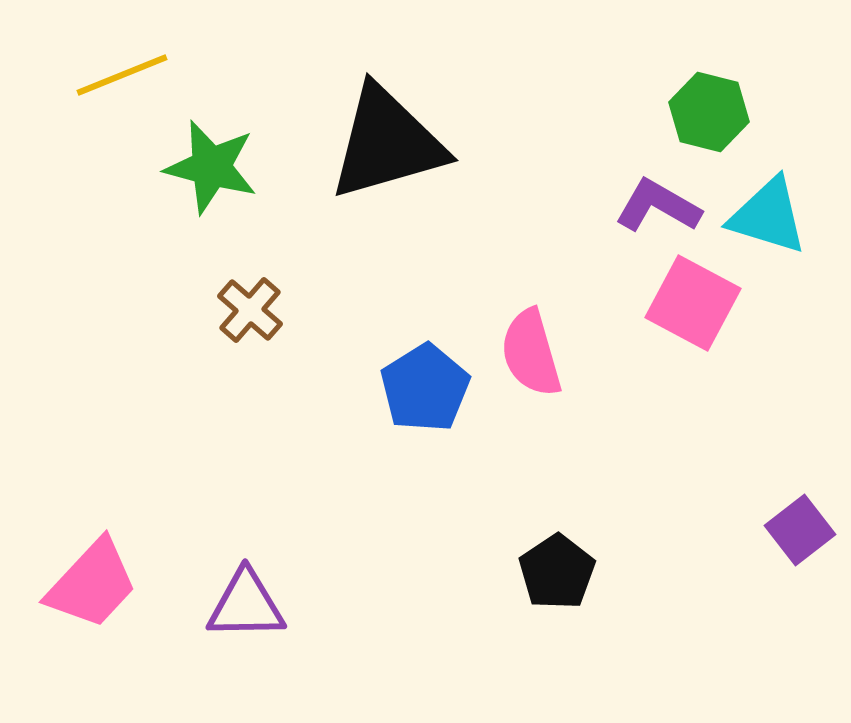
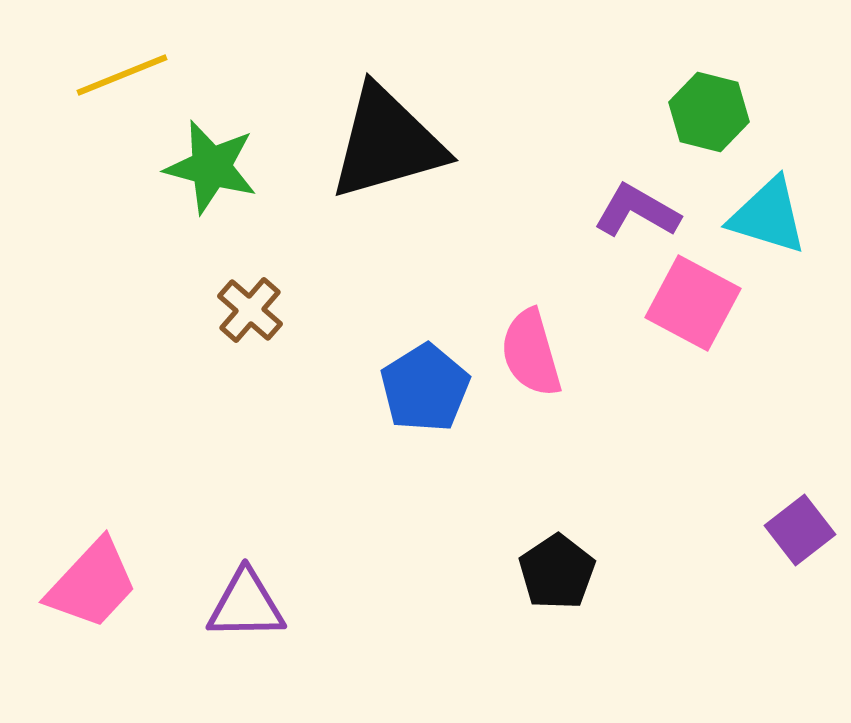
purple L-shape: moved 21 px left, 5 px down
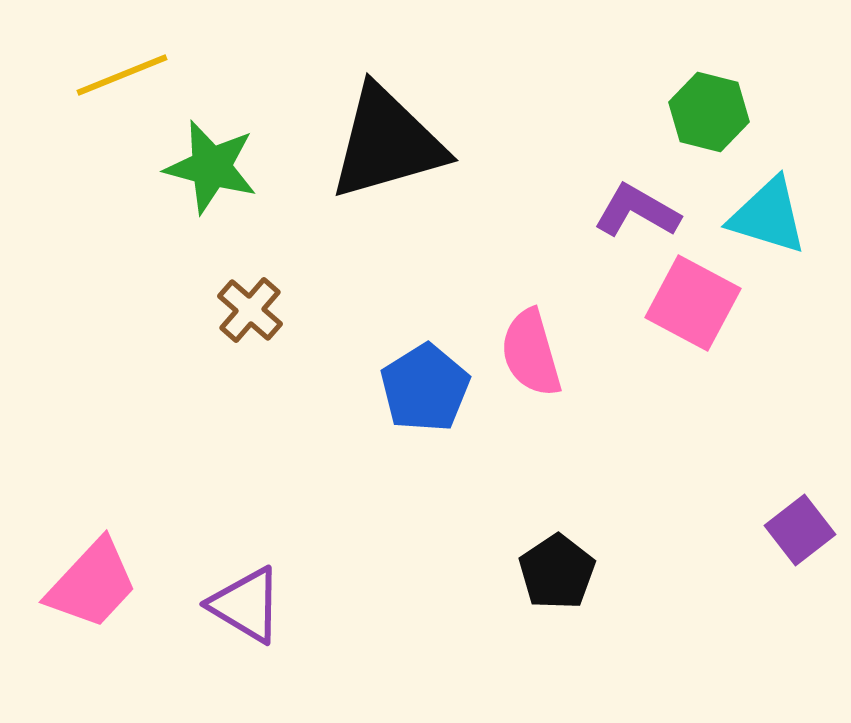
purple triangle: rotated 32 degrees clockwise
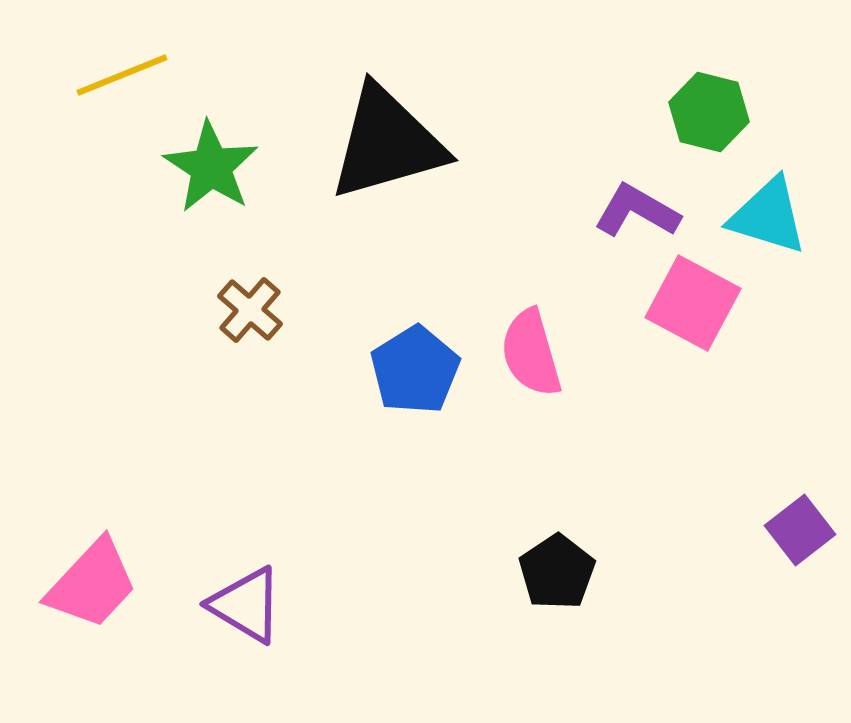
green star: rotated 18 degrees clockwise
blue pentagon: moved 10 px left, 18 px up
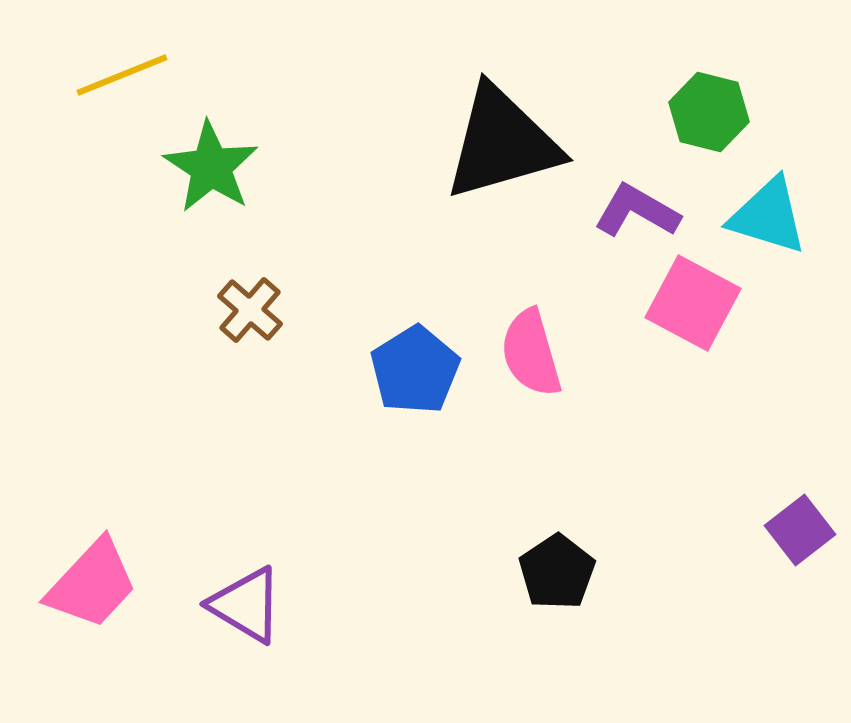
black triangle: moved 115 px right
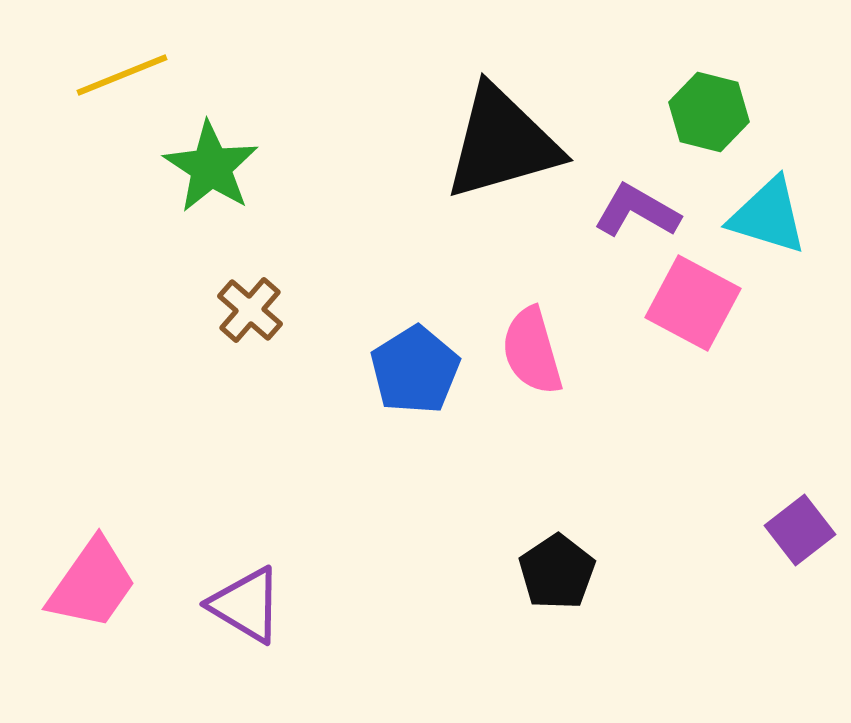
pink semicircle: moved 1 px right, 2 px up
pink trapezoid: rotated 8 degrees counterclockwise
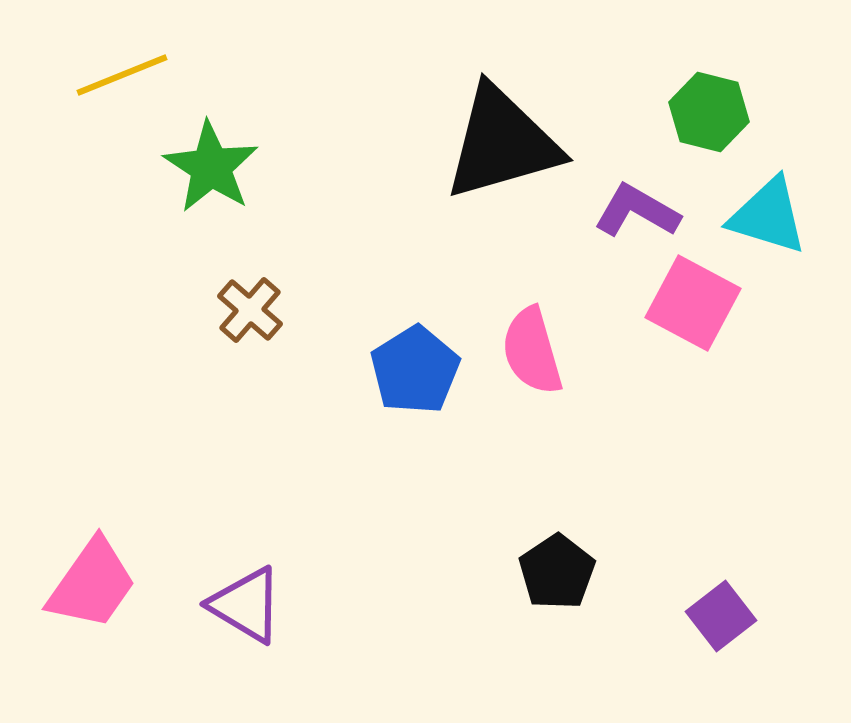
purple square: moved 79 px left, 86 px down
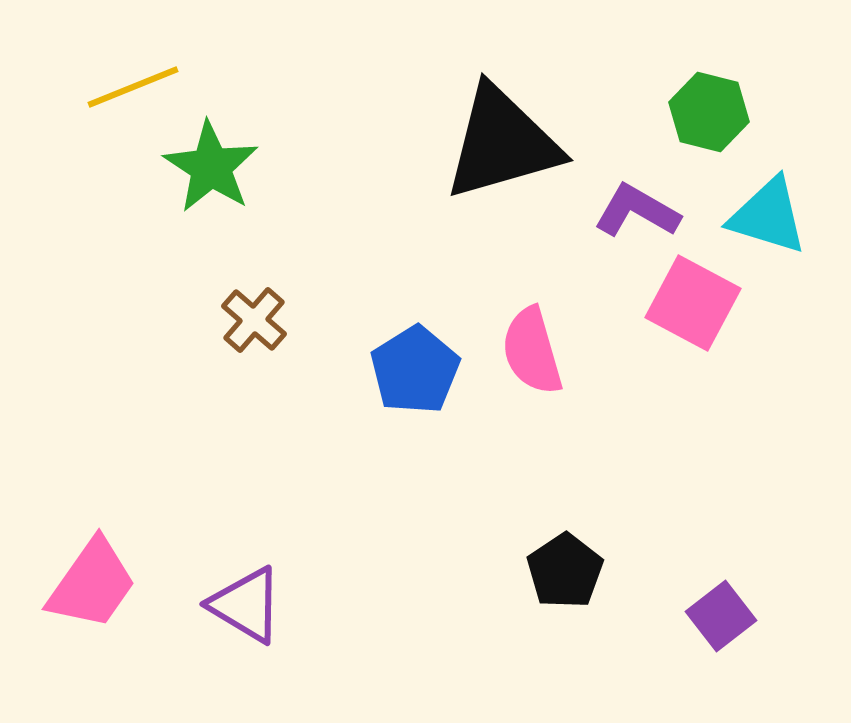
yellow line: moved 11 px right, 12 px down
brown cross: moved 4 px right, 10 px down
black pentagon: moved 8 px right, 1 px up
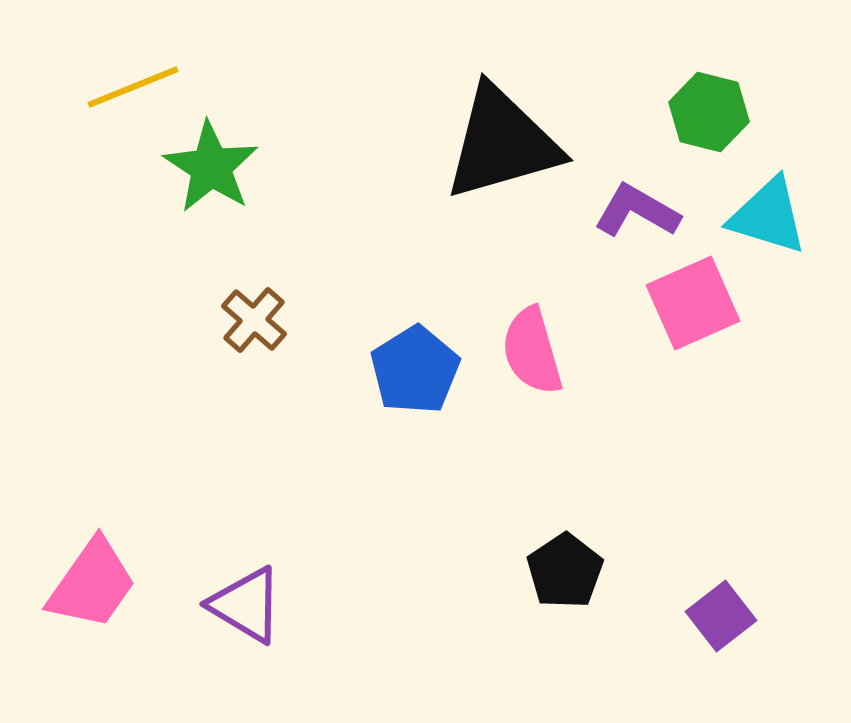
pink square: rotated 38 degrees clockwise
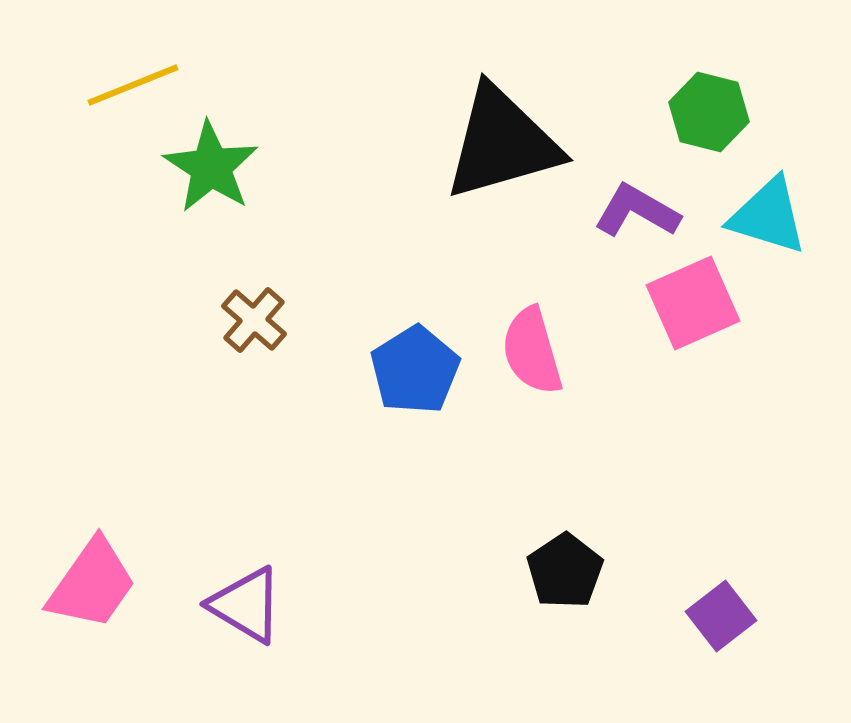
yellow line: moved 2 px up
